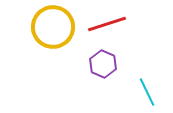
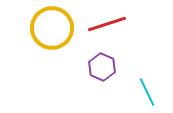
yellow circle: moved 1 px left, 1 px down
purple hexagon: moved 1 px left, 3 px down
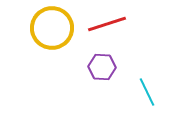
purple hexagon: rotated 20 degrees counterclockwise
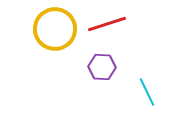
yellow circle: moved 3 px right, 1 px down
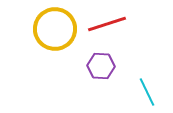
purple hexagon: moved 1 px left, 1 px up
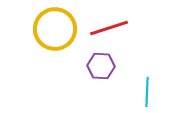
red line: moved 2 px right, 4 px down
cyan line: rotated 28 degrees clockwise
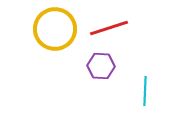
cyan line: moved 2 px left, 1 px up
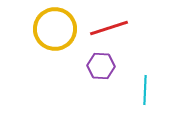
cyan line: moved 1 px up
